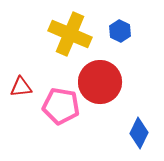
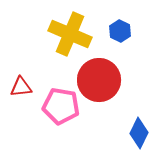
red circle: moved 1 px left, 2 px up
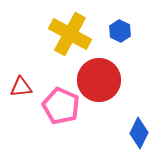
yellow cross: rotated 6 degrees clockwise
pink pentagon: rotated 15 degrees clockwise
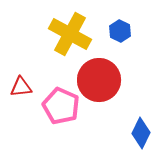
blue diamond: moved 2 px right
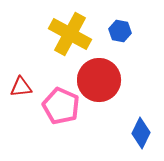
blue hexagon: rotated 15 degrees counterclockwise
